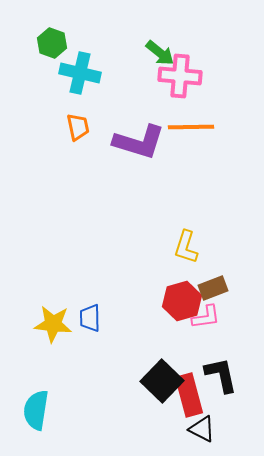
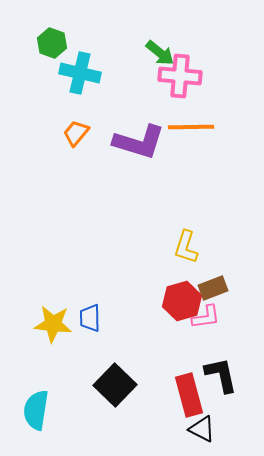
orange trapezoid: moved 2 px left, 6 px down; rotated 128 degrees counterclockwise
black square: moved 47 px left, 4 px down
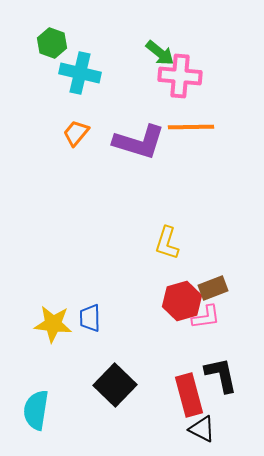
yellow L-shape: moved 19 px left, 4 px up
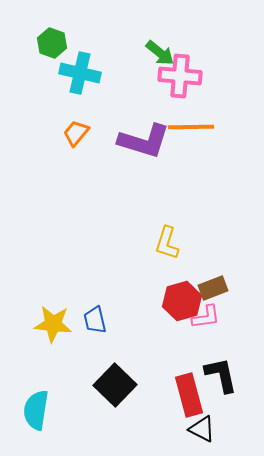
purple L-shape: moved 5 px right, 1 px up
blue trapezoid: moved 5 px right, 2 px down; rotated 12 degrees counterclockwise
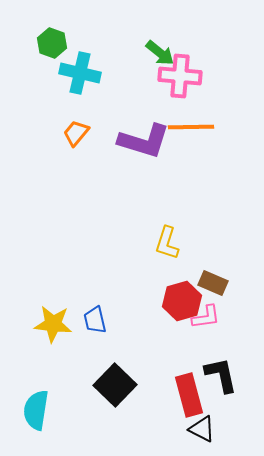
brown rectangle: moved 5 px up; rotated 44 degrees clockwise
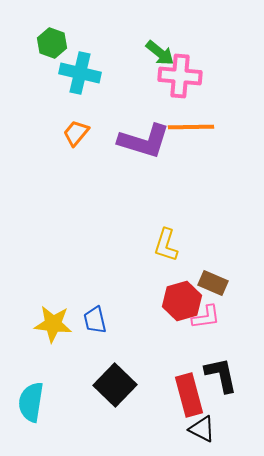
yellow L-shape: moved 1 px left, 2 px down
cyan semicircle: moved 5 px left, 8 px up
